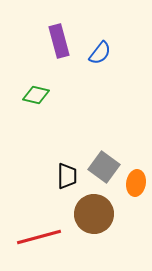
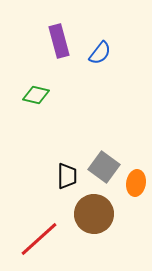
red line: moved 2 px down; rotated 27 degrees counterclockwise
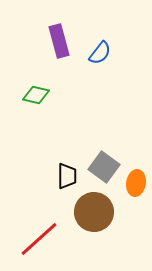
brown circle: moved 2 px up
